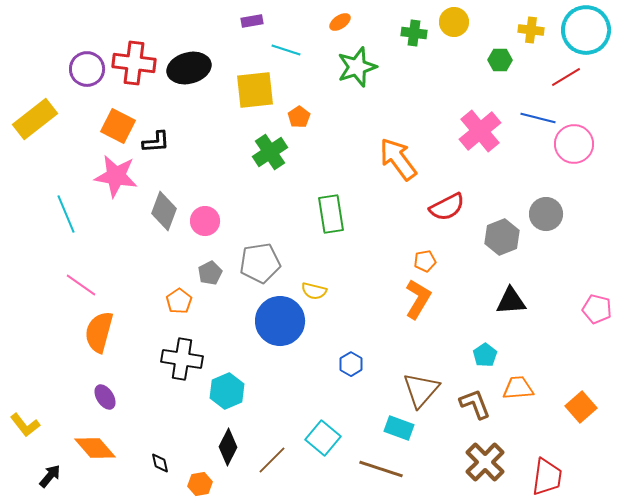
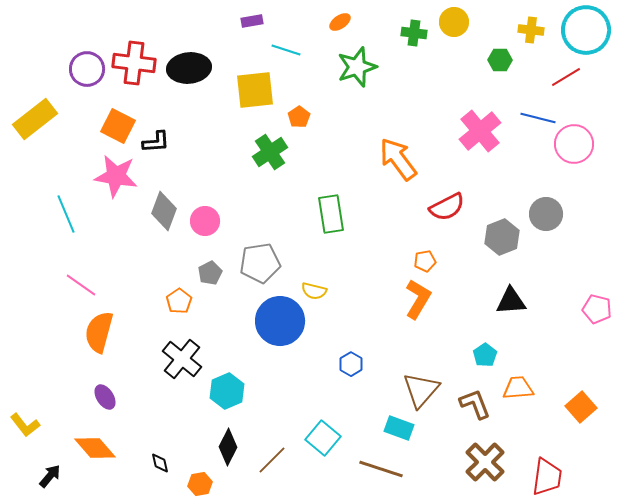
black ellipse at (189, 68): rotated 9 degrees clockwise
black cross at (182, 359): rotated 30 degrees clockwise
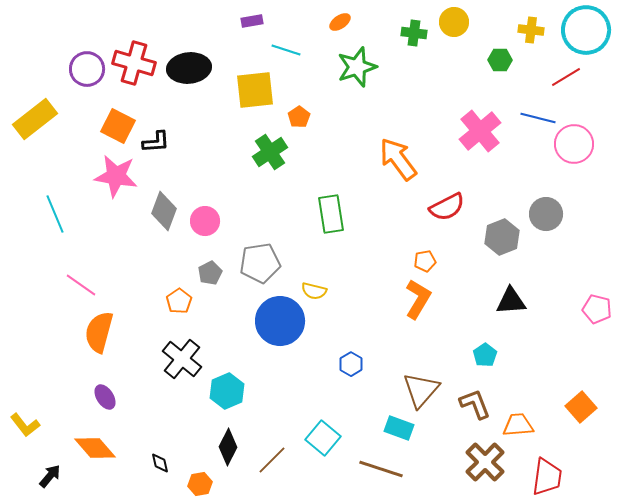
red cross at (134, 63): rotated 9 degrees clockwise
cyan line at (66, 214): moved 11 px left
orange trapezoid at (518, 388): moved 37 px down
